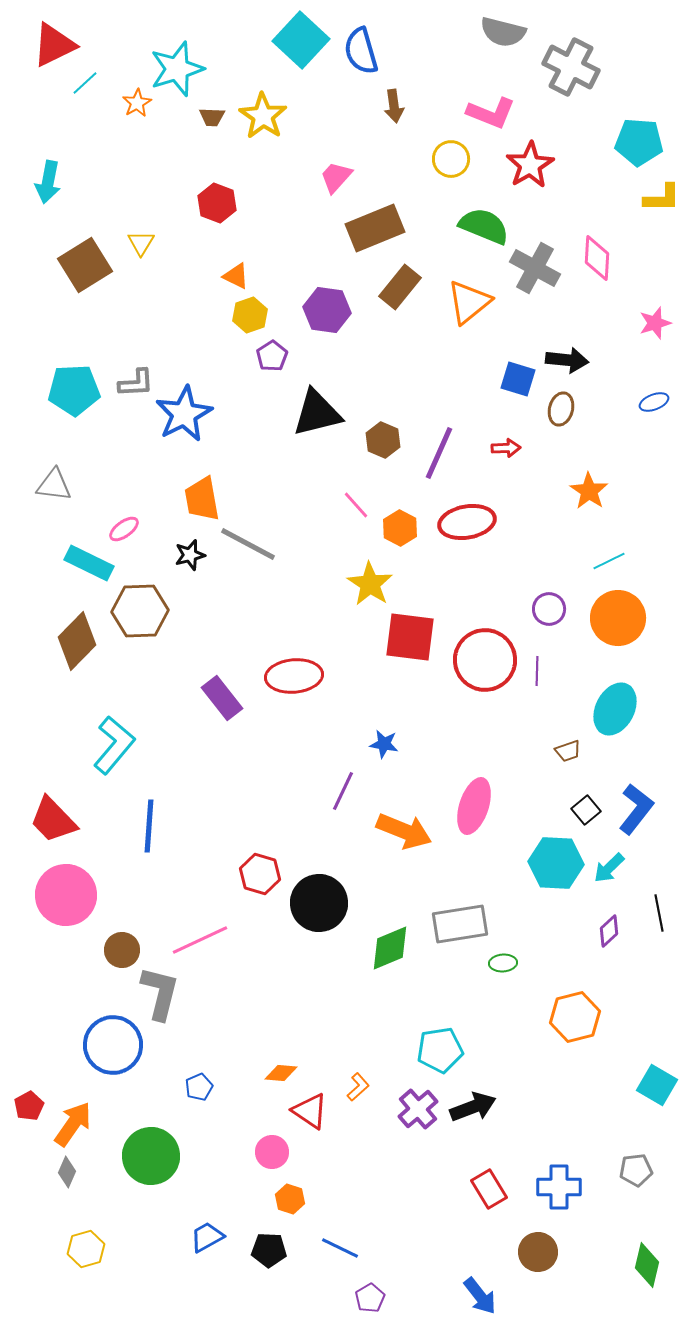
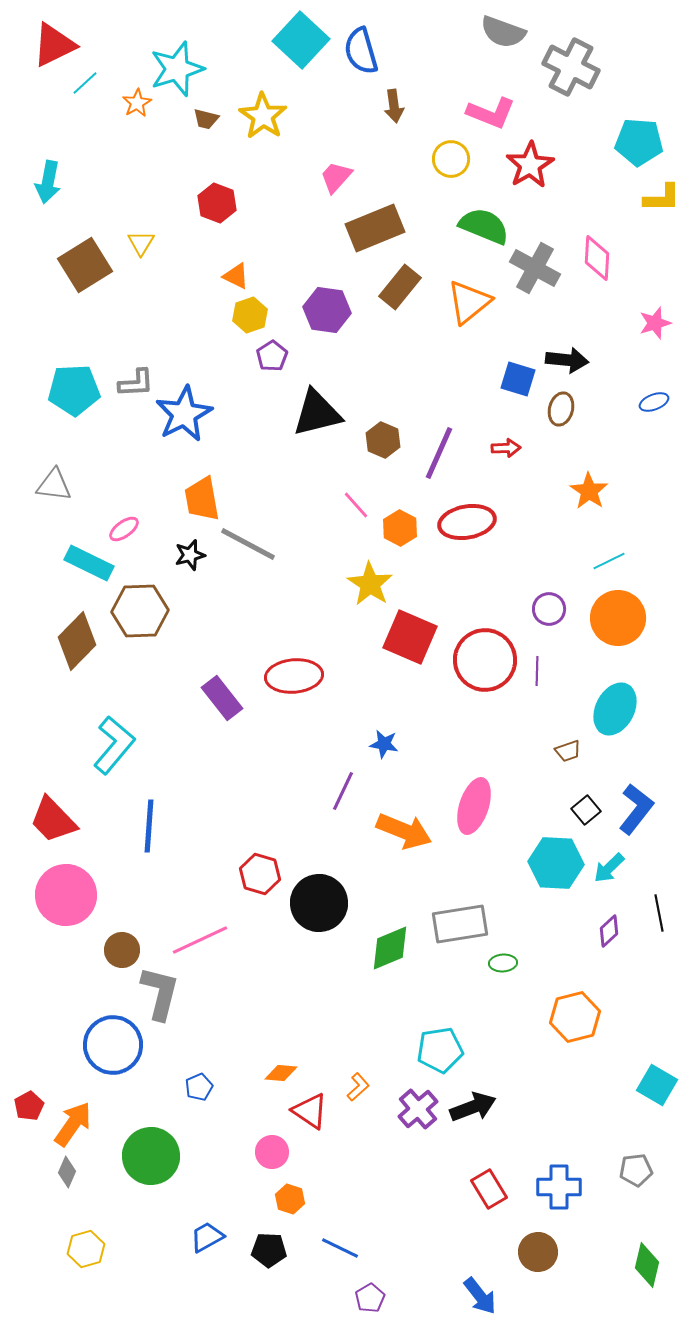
gray semicircle at (503, 32): rotated 6 degrees clockwise
brown trapezoid at (212, 117): moved 6 px left, 2 px down; rotated 12 degrees clockwise
red square at (410, 637): rotated 16 degrees clockwise
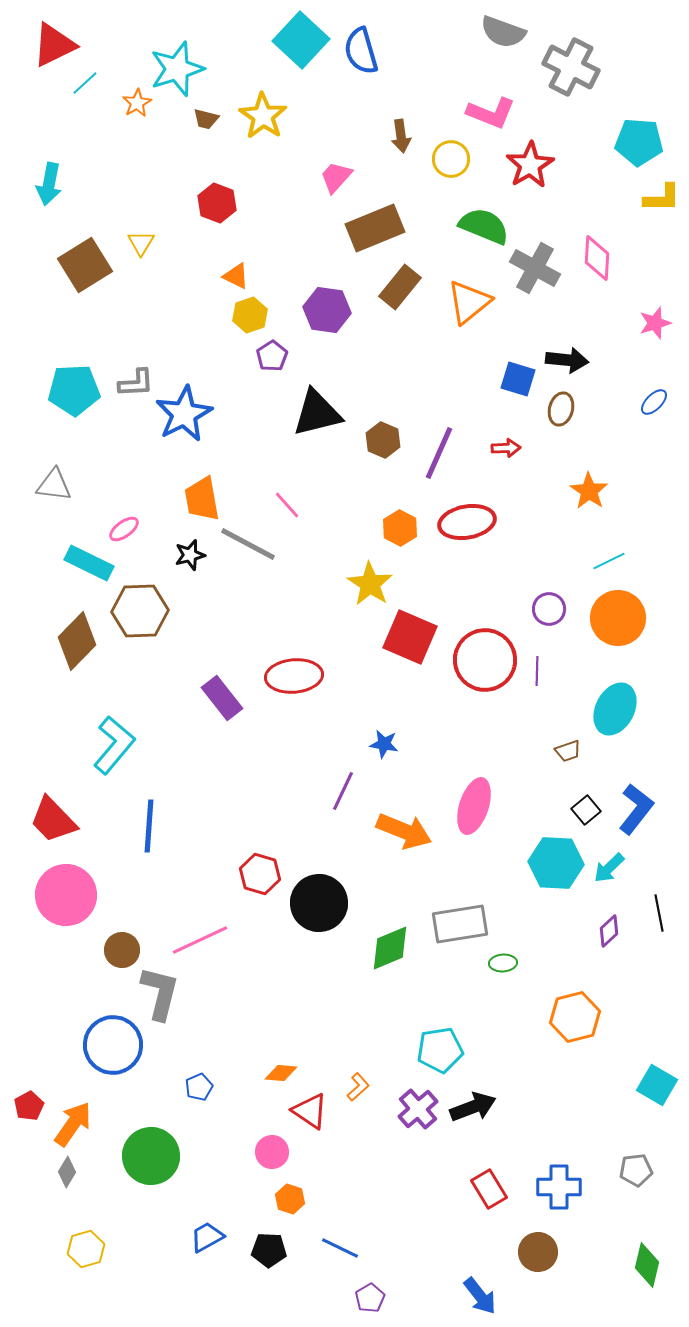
brown arrow at (394, 106): moved 7 px right, 30 px down
cyan arrow at (48, 182): moved 1 px right, 2 px down
blue ellipse at (654, 402): rotated 24 degrees counterclockwise
pink line at (356, 505): moved 69 px left
gray diamond at (67, 1172): rotated 8 degrees clockwise
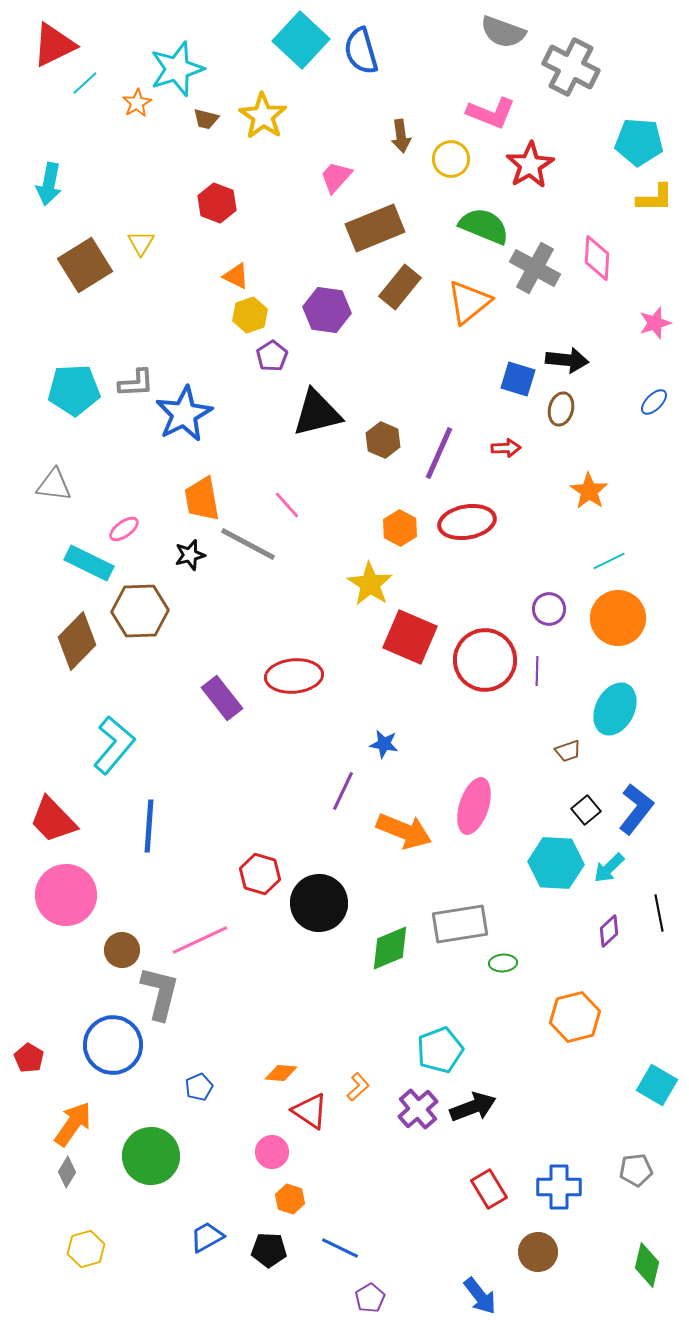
yellow L-shape at (662, 198): moved 7 px left
cyan pentagon at (440, 1050): rotated 12 degrees counterclockwise
red pentagon at (29, 1106): moved 48 px up; rotated 12 degrees counterclockwise
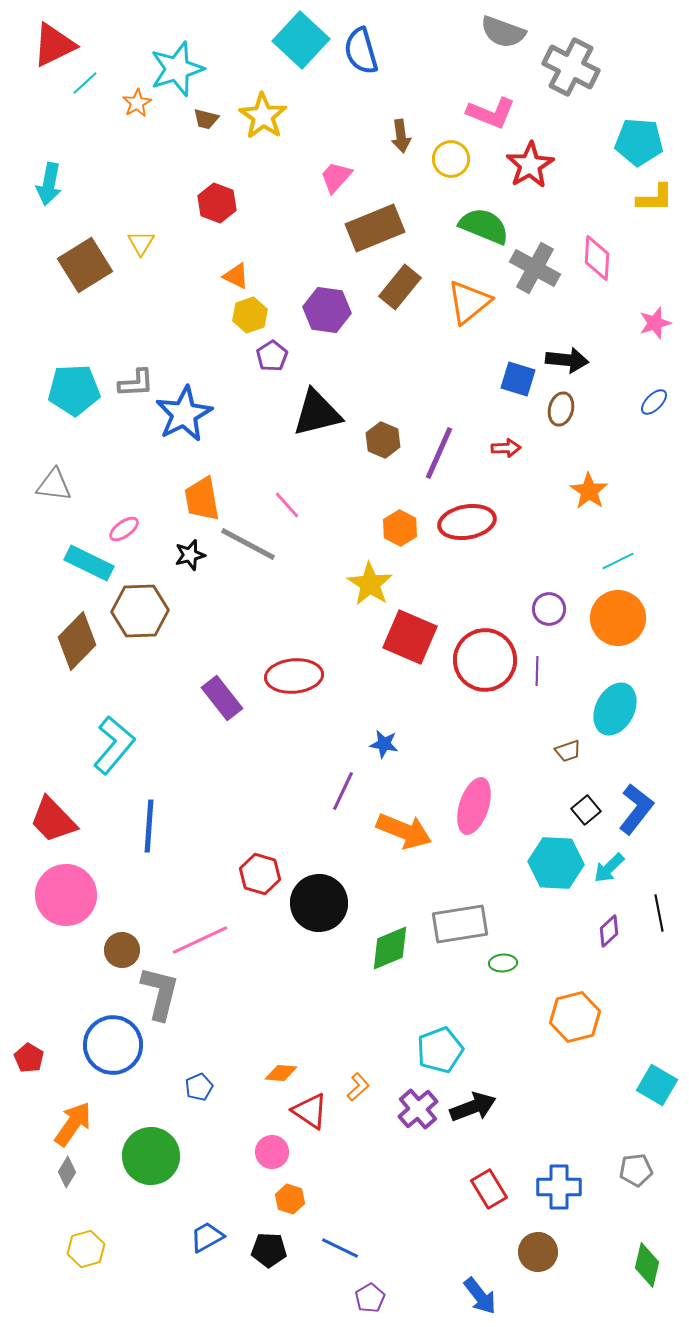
cyan line at (609, 561): moved 9 px right
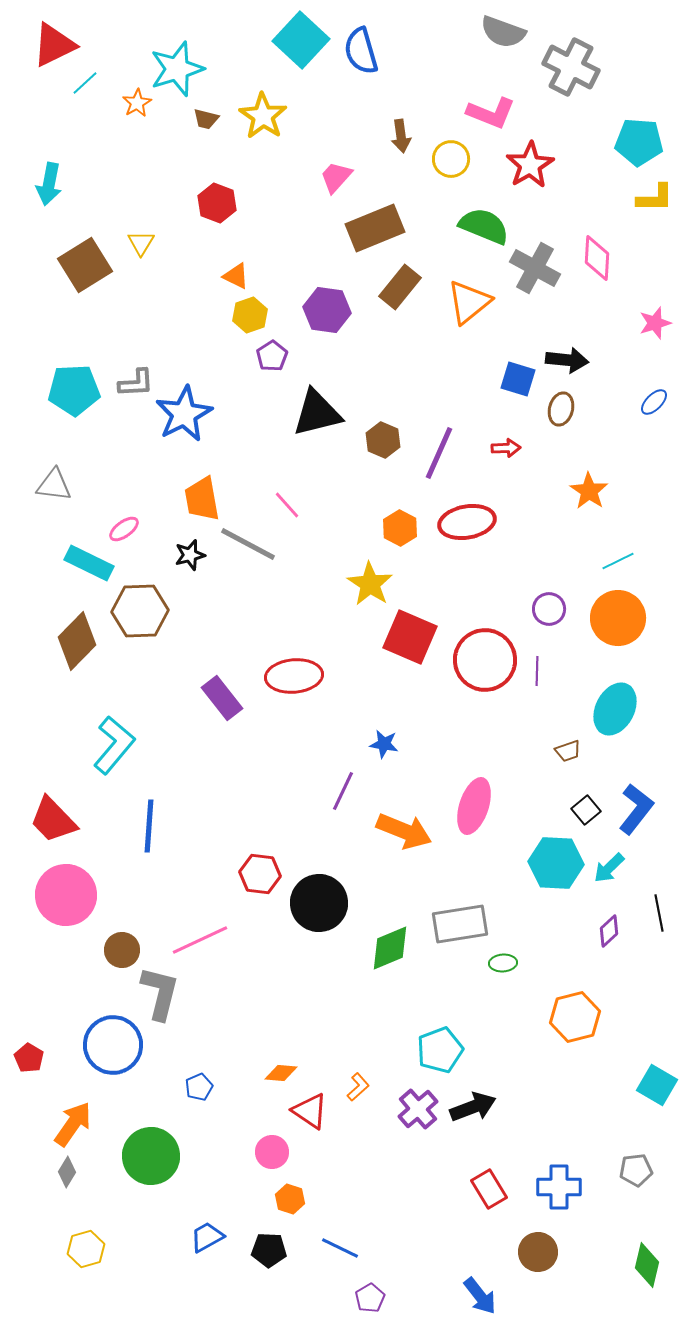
red hexagon at (260, 874): rotated 9 degrees counterclockwise
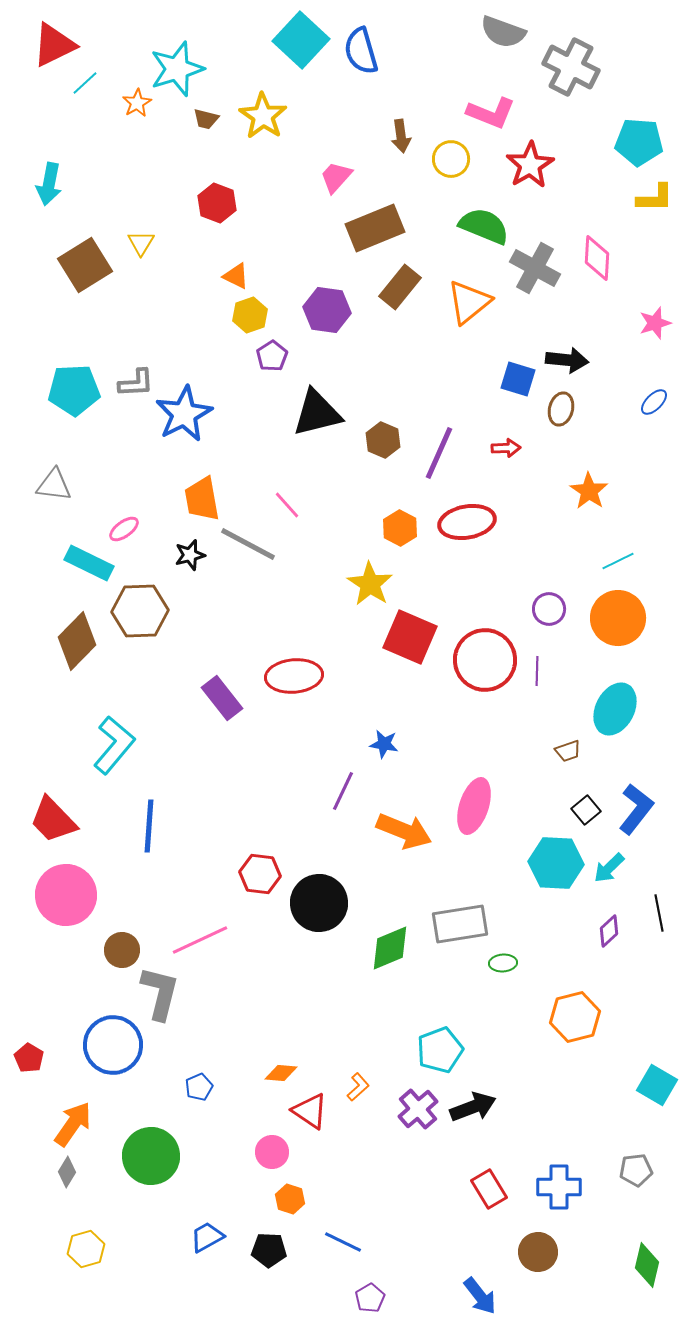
blue line at (340, 1248): moved 3 px right, 6 px up
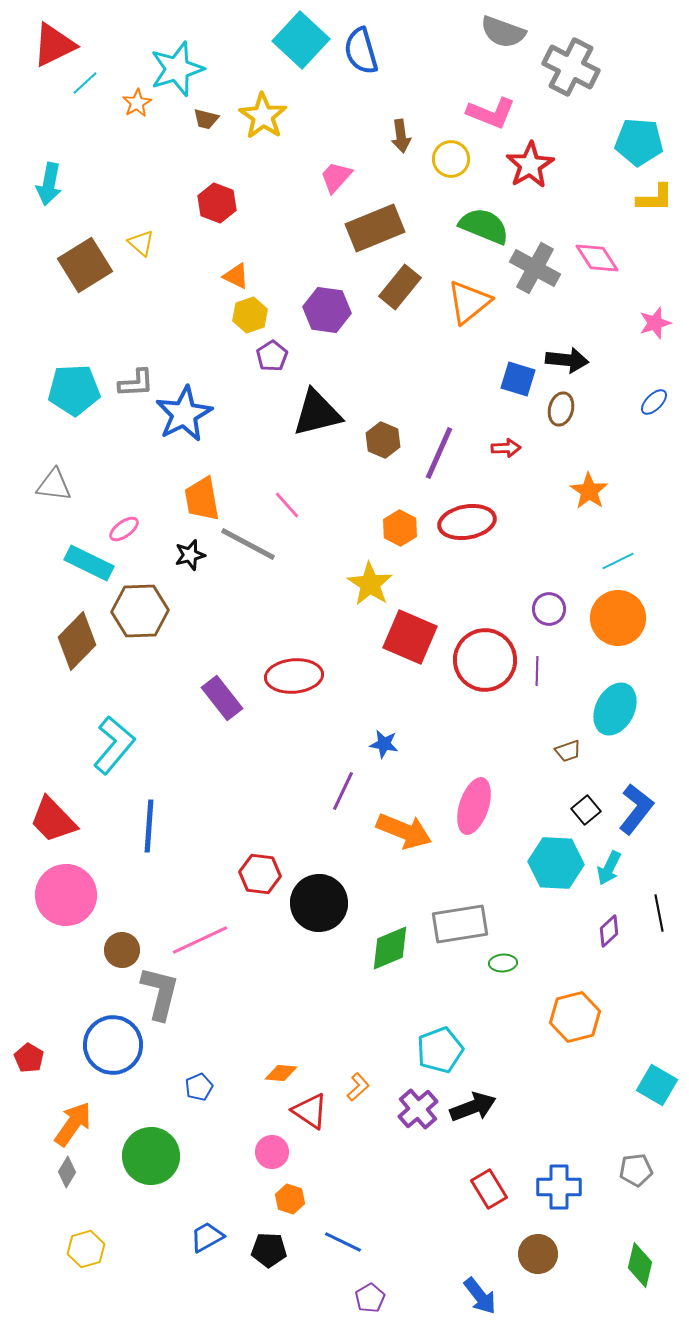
yellow triangle at (141, 243): rotated 20 degrees counterclockwise
pink diamond at (597, 258): rotated 36 degrees counterclockwise
cyan arrow at (609, 868): rotated 20 degrees counterclockwise
brown circle at (538, 1252): moved 2 px down
green diamond at (647, 1265): moved 7 px left
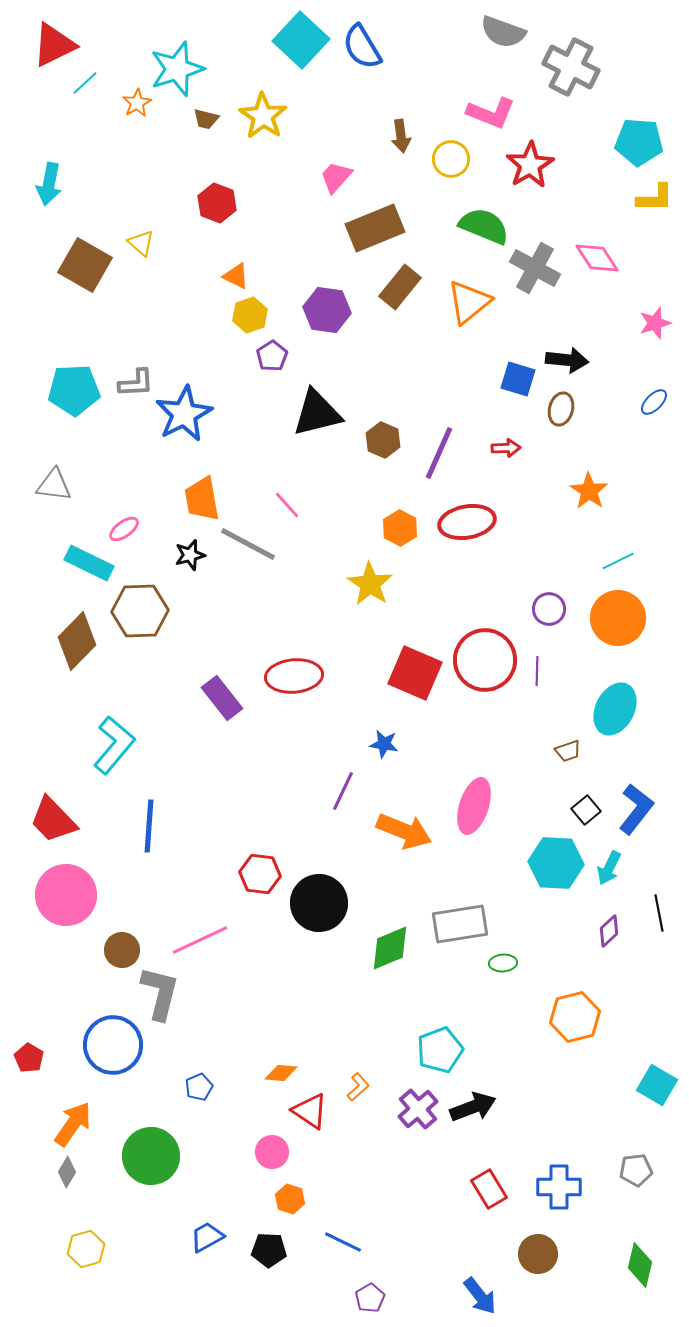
blue semicircle at (361, 51): moved 1 px right, 4 px up; rotated 15 degrees counterclockwise
brown square at (85, 265): rotated 28 degrees counterclockwise
red square at (410, 637): moved 5 px right, 36 px down
